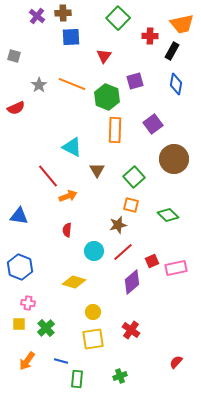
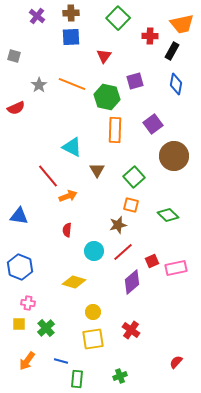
brown cross at (63, 13): moved 8 px right
green hexagon at (107, 97): rotated 10 degrees counterclockwise
brown circle at (174, 159): moved 3 px up
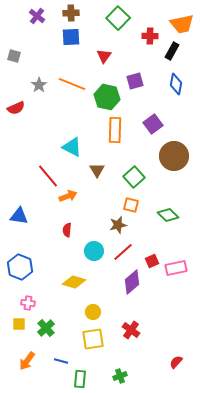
green rectangle at (77, 379): moved 3 px right
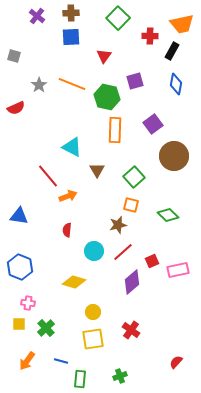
pink rectangle at (176, 268): moved 2 px right, 2 px down
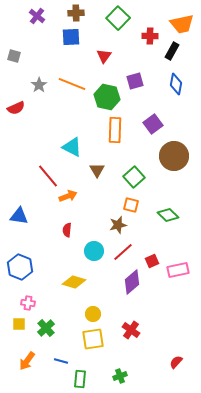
brown cross at (71, 13): moved 5 px right
yellow circle at (93, 312): moved 2 px down
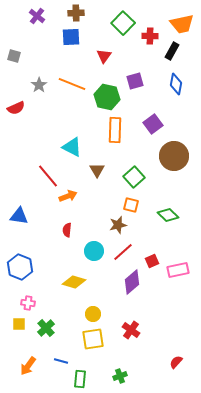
green square at (118, 18): moved 5 px right, 5 px down
orange arrow at (27, 361): moved 1 px right, 5 px down
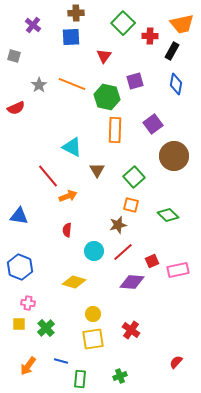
purple cross at (37, 16): moved 4 px left, 9 px down
purple diamond at (132, 282): rotated 45 degrees clockwise
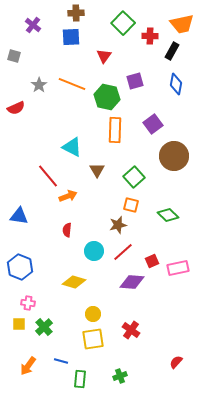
pink rectangle at (178, 270): moved 2 px up
green cross at (46, 328): moved 2 px left, 1 px up
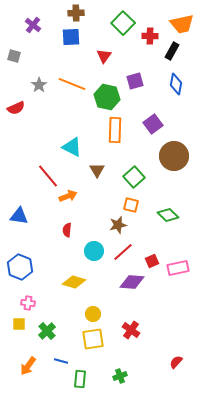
green cross at (44, 327): moved 3 px right, 4 px down
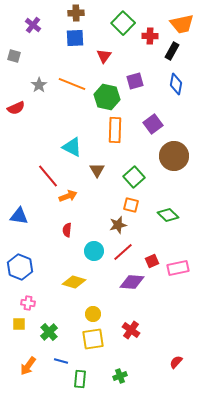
blue square at (71, 37): moved 4 px right, 1 px down
green cross at (47, 331): moved 2 px right, 1 px down
